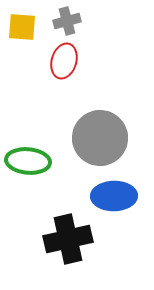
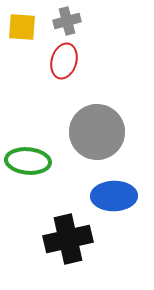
gray circle: moved 3 px left, 6 px up
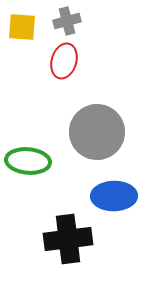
black cross: rotated 6 degrees clockwise
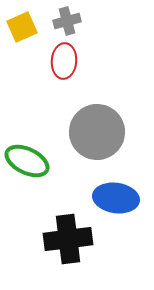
yellow square: rotated 28 degrees counterclockwise
red ellipse: rotated 12 degrees counterclockwise
green ellipse: moved 1 px left; rotated 21 degrees clockwise
blue ellipse: moved 2 px right, 2 px down; rotated 9 degrees clockwise
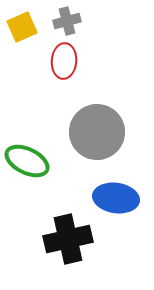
black cross: rotated 6 degrees counterclockwise
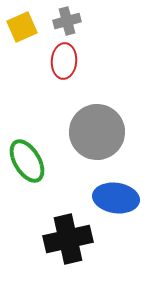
green ellipse: rotated 33 degrees clockwise
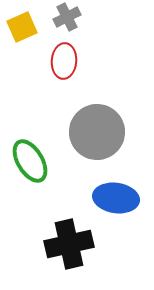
gray cross: moved 4 px up; rotated 12 degrees counterclockwise
green ellipse: moved 3 px right
black cross: moved 1 px right, 5 px down
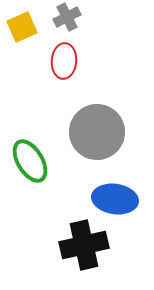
blue ellipse: moved 1 px left, 1 px down
black cross: moved 15 px right, 1 px down
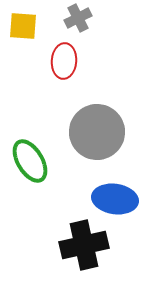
gray cross: moved 11 px right, 1 px down
yellow square: moved 1 px right, 1 px up; rotated 28 degrees clockwise
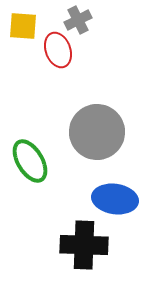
gray cross: moved 2 px down
red ellipse: moved 6 px left, 11 px up; rotated 24 degrees counterclockwise
black cross: rotated 15 degrees clockwise
